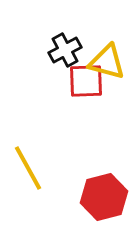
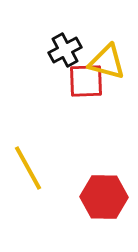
red hexagon: rotated 15 degrees clockwise
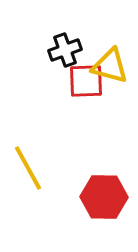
black cross: rotated 8 degrees clockwise
yellow triangle: moved 3 px right, 4 px down
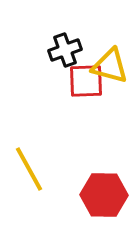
yellow line: moved 1 px right, 1 px down
red hexagon: moved 2 px up
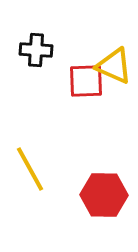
black cross: moved 29 px left; rotated 24 degrees clockwise
yellow triangle: moved 4 px right; rotated 9 degrees clockwise
yellow line: moved 1 px right
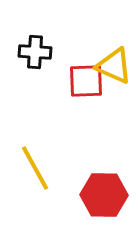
black cross: moved 1 px left, 2 px down
yellow line: moved 5 px right, 1 px up
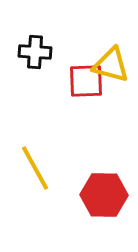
yellow triangle: moved 3 px left, 1 px up; rotated 9 degrees counterclockwise
